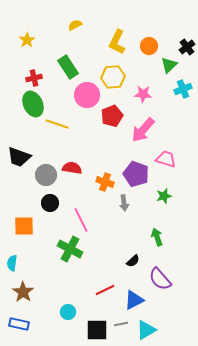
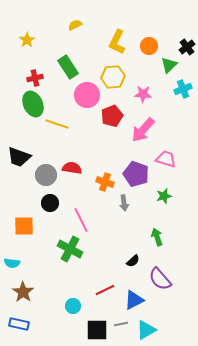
red cross: moved 1 px right
cyan semicircle: rotated 91 degrees counterclockwise
cyan circle: moved 5 px right, 6 px up
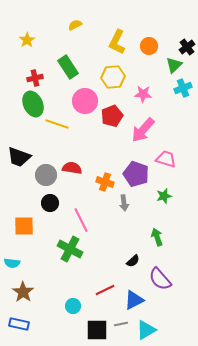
green triangle: moved 5 px right
cyan cross: moved 1 px up
pink circle: moved 2 px left, 6 px down
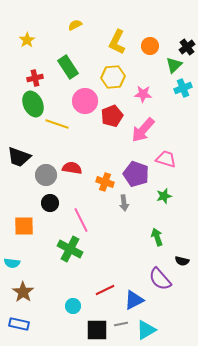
orange circle: moved 1 px right
black semicircle: moved 49 px right; rotated 56 degrees clockwise
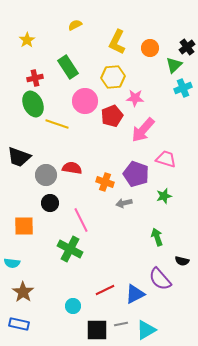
orange circle: moved 2 px down
pink star: moved 8 px left, 4 px down
gray arrow: rotated 84 degrees clockwise
blue triangle: moved 1 px right, 6 px up
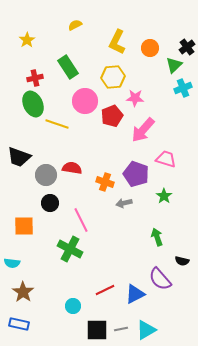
green star: rotated 21 degrees counterclockwise
gray line: moved 5 px down
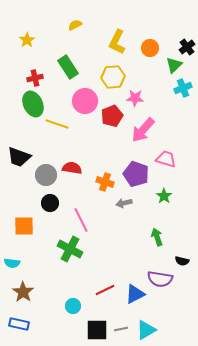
purple semicircle: rotated 40 degrees counterclockwise
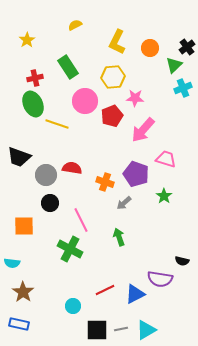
gray arrow: rotated 28 degrees counterclockwise
green arrow: moved 38 px left
